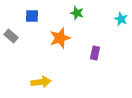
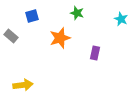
blue square: rotated 16 degrees counterclockwise
yellow arrow: moved 18 px left, 3 px down
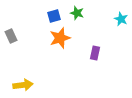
blue square: moved 22 px right
gray rectangle: rotated 24 degrees clockwise
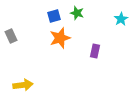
cyan star: rotated 16 degrees clockwise
purple rectangle: moved 2 px up
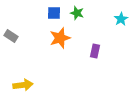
blue square: moved 3 px up; rotated 16 degrees clockwise
gray rectangle: rotated 32 degrees counterclockwise
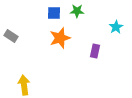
green star: moved 2 px up; rotated 16 degrees counterclockwise
cyan star: moved 5 px left, 8 px down
yellow arrow: moved 1 px right; rotated 90 degrees counterclockwise
